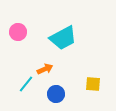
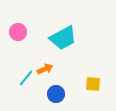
cyan line: moved 6 px up
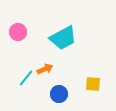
blue circle: moved 3 px right
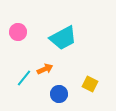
cyan line: moved 2 px left
yellow square: moved 3 px left; rotated 21 degrees clockwise
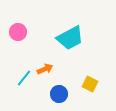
cyan trapezoid: moved 7 px right
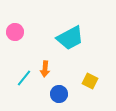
pink circle: moved 3 px left
orange arrow: rotated 119 degrees clockwise
yellow square: moved 3 px up
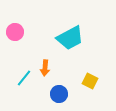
orange arrow: moved 1 px up
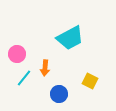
pink circle: moved 2 px right, 22 px down
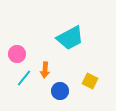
orange arrow: moved 2 px down
blue circle: moved 1 px right, 3 px up
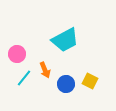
cyan trapezoid: moved 5 px left, 2 px down
orange arrow: rotated 28 degrees counterclockwise
blue circle: moved 6 px right, 7 px up
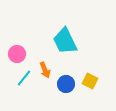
cyan trapezoid: moved 1 px down; rotated 92 degrees clockwise
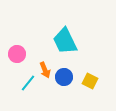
cyan line: moved 4 px right, 5 px down
blue circle: moved 2 px left, 7 px up
